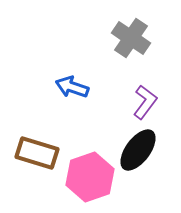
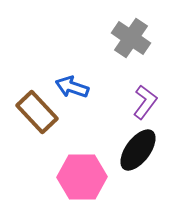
brown rectangle: moved 41 px up; rotated 30 degrees clockwise
pink hexagon: moved 8 px left; rotated 18 degrees clockwise
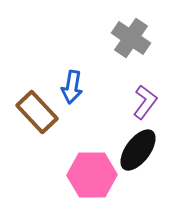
blue arrow: rotated 100 degrees counterclockwise
pink hexagon: moved 10 px right, 2 px up
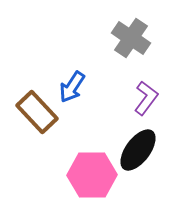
blue arrow: rotated 24 degrees clockwise
purple L-shape: moved 1 px right, 4 px up
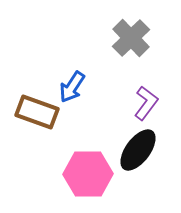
gray cross: rotated 12 degrees clockwise
purple L-shape: moved 5 px down
brown rectangle: rotated 27 degrees counterclockwise
pink hexagon: moved 4 px left, 1 px up
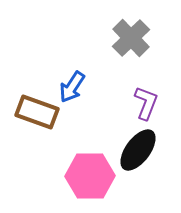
purple L-shape: rotated 16 degrees counterclockwise
pink hexagon: moved 2 px right, 2 px down
